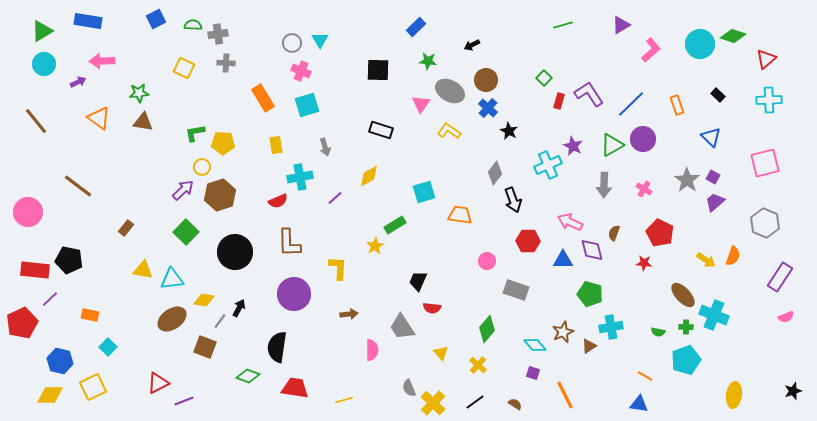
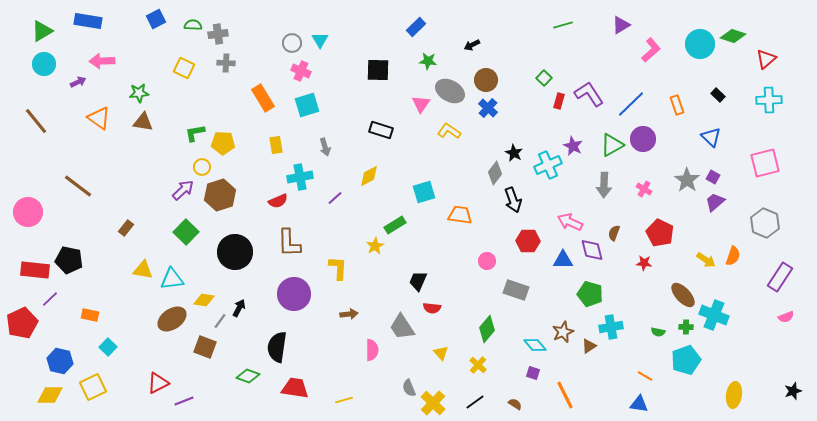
black star at (509, 131): moved 5 px right, 22 px down
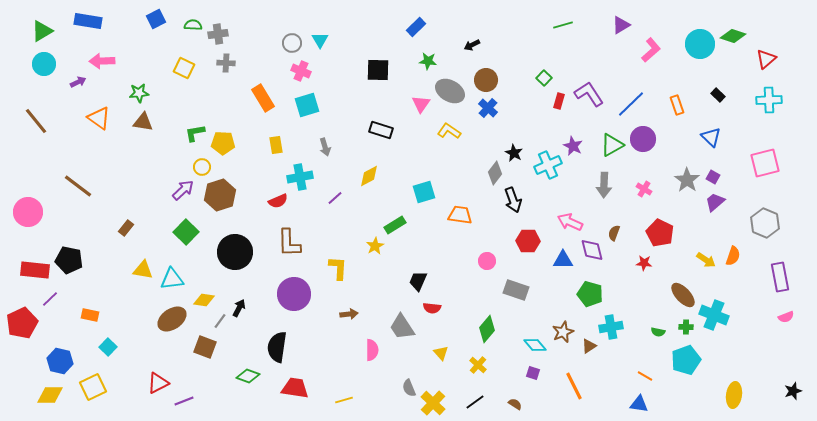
purple rectangle at (780, 277): rotated 44 degrees counterclockwise
orange line at (565, 395): moved 9 px right, 9 px up
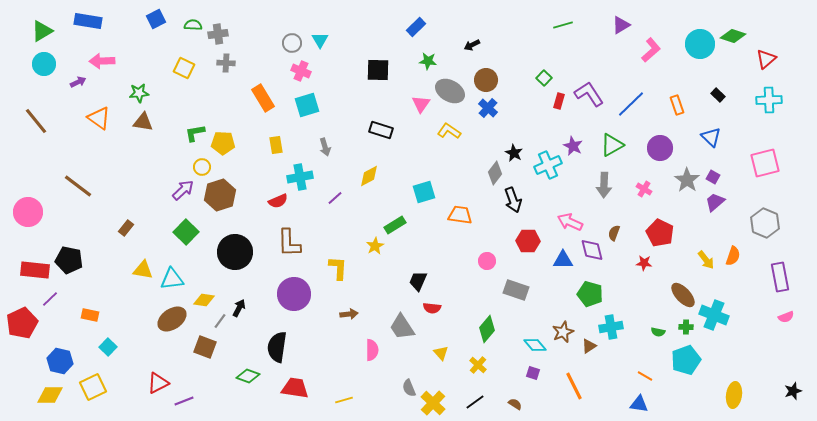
purple circle at (643, 139): moved 17 px right, 9 px down
yellow arrow at (706, 260): rotated 18 degrees clockwise
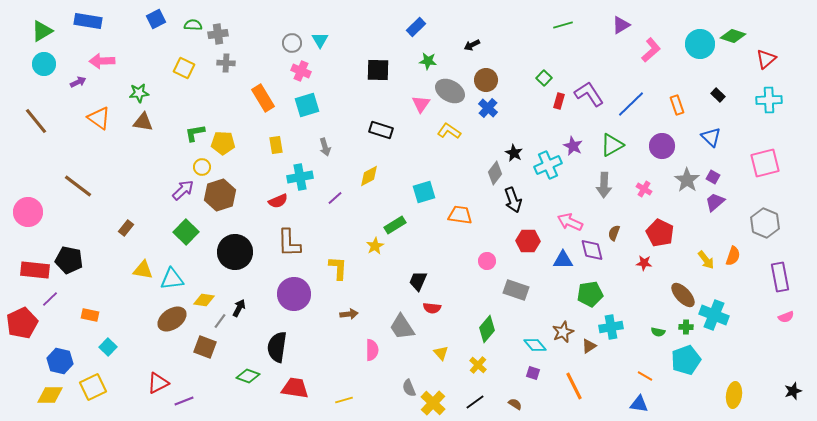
purple circle at (660, 148): moved 2 px right, 2 px up
green pentagon at (590, 294): rotated 25 degrees counterclockwise
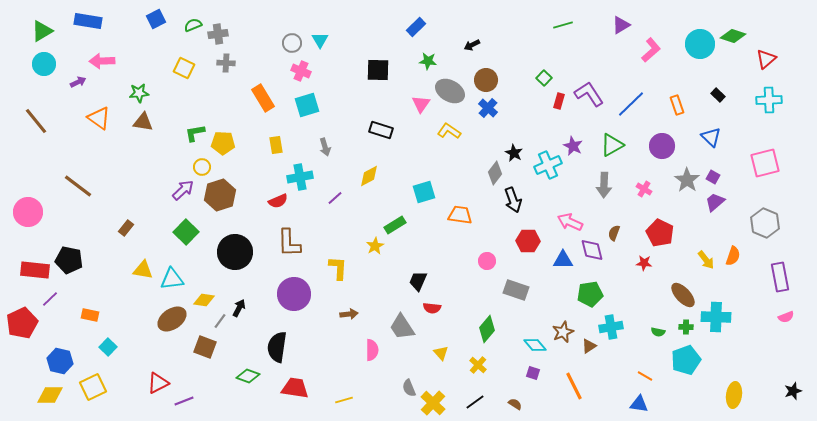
green semicircle at (193, 25): rotated 24 degrees counterclockwise
cyan cross at (714, 315): moved 2 px right, 2 px down; rotated 20 degrees counterclockwise
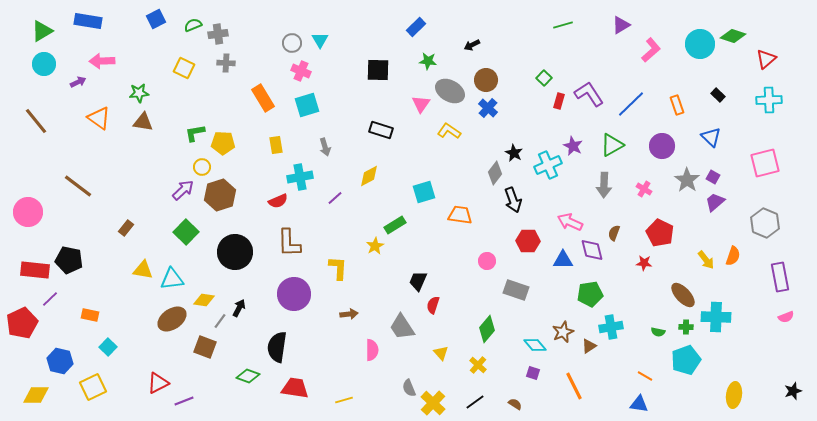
red semicircle at (432, 308): moved 1 px right, 3 px up; rotated 102 degrees clockwise
yellow diamond at (50, 395): moved 14 px left
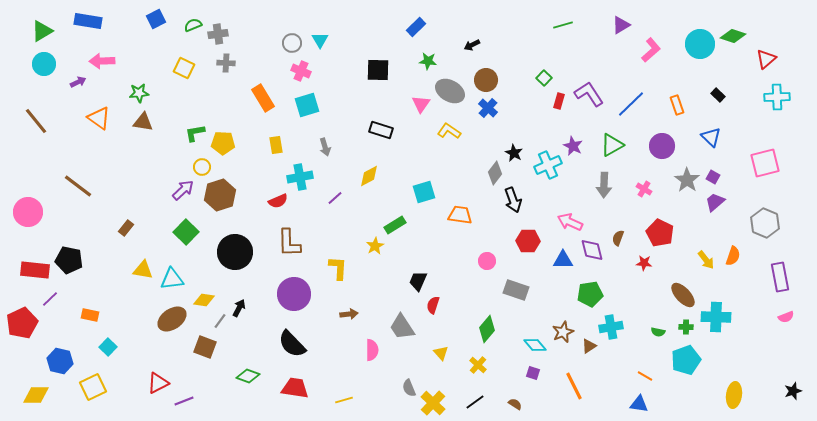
cyan cross at (769, 100): moved 8 px right, 3 px up
brown semicircle at (614, 233): moved 4 px right, 5 px down
black semicircle at (277, 347): moved 15 px right, 3 px up; rotated 52 degrees counterclockwise
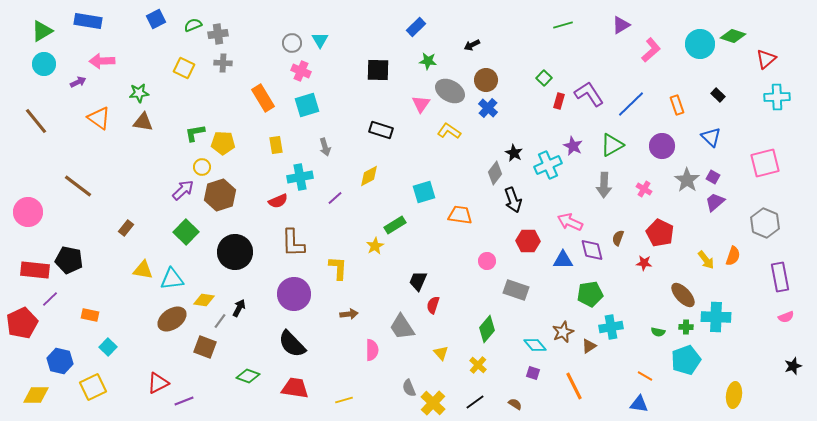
gray cross at (226, 63): moved 3 px left
brown L-shape at (289, 243): moved 4 px right
black star at (793, 391): moved 25 px up
